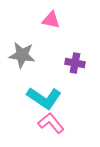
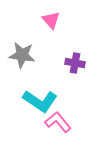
pink triangle: rotated 36 degrees clockwise
cyan L-shape: moved 4 px left, 3 px down
pink L-shape: moved 7 px right, 1 px up
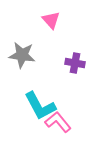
cyan L-shape: moved 5 px down; rotated 28 degrees clockwise
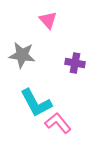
pink triangle: moved 3 px left
cyan L-shape: moved 4 px left, 3 px up
pink L-shape: moved 1 px down
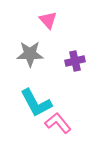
gray star: moved 8 px right, 1 px up; rotated 8 degrees counterclockwise
purple cross: moved 2 px up; rotated 24 degrees counterclockwise
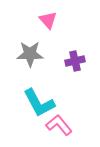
cyan L-shape: moved 3 px right
pink L-shape: moved 1 px right, 2 px down
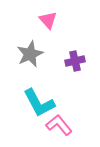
gray star: rotated 24 degrees counterclockwise
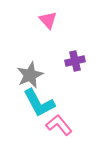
gray star: moved 21 px down
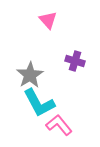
purple cross: rotated 30 degrees clockwise
gray star: rotated 8 degrees counterclockwise
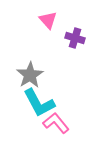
purple cross: moved 23 px up
pink L-shape: moved 3 px left, 2 px up
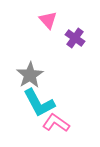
purple cross: rotated 18 degrees clockwise
pink L-shape: rotated 16 degrees counterclockwise
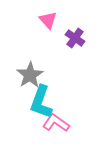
cyan L-shape: moved 2 px right, 1 px up; rotated 48 degrees clockwise
